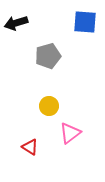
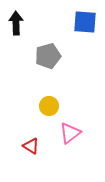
black arrow: rotated 105 degrees clockwise
red triangle: moved 1 px right, 1 px up
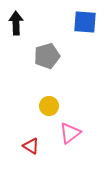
gray pentagon: moved 1 px left
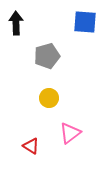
yellow circle: moved 8 px up
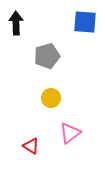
yellow circle: moved 2 px right
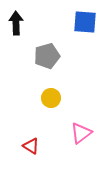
pink triangle: moved 11 px right
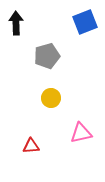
blue square: rotated 25 degrees counterclockwise
pink triangle: rotated 25 degrees clockwise
red triangle: rotated 36 degrees counterclockwise
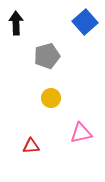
blue square: rotated 20 degrees counterclockwise
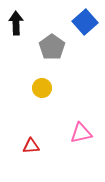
gray pentagon: moved 5 px right, 9 px up; rotated 20 degrees counterclockwise
yellow circle: moved 9 px left, 10 px up
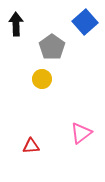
black arrow: moved 1 px down
yellow circle: moved 9 px up
pink triangle: rotated 25 degrees counterclockwise
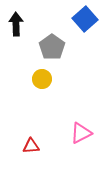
blue square: moved 3 px up
pink triangle: rotated 10 degrees clockwise
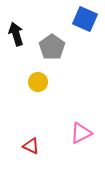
blue square: rotated 25 degrees counterclockwise
black arrow: moved 10 px down; rotated 15 degrees counterclockwise
yellow circle: moved 4 px left, 3 px down
red triangle: rotated 30 degrees clockwise
